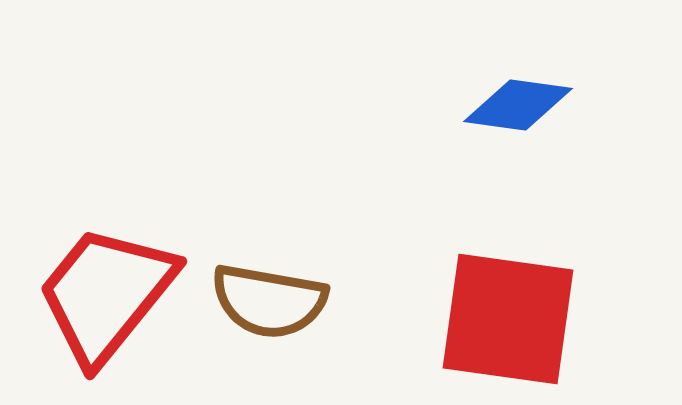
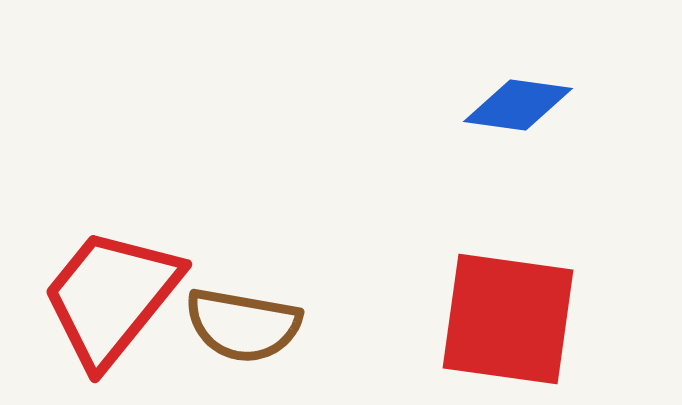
red trapezoid: moved 5 px right, 3 px down
brown semicircle: moved 26 px left, 24 px down
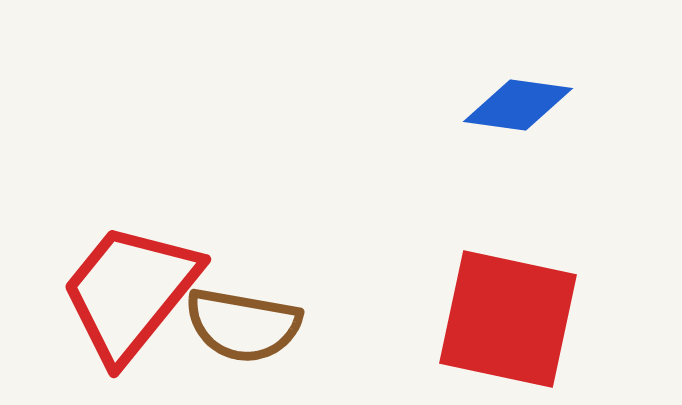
red trapezoid: moved 19 px right, 5 px up
red square: rotated 4 degrees clockwise
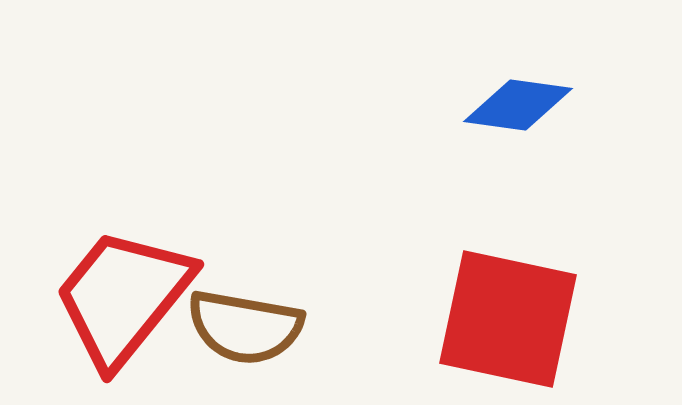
red trapezoid: moved 7 px left, 5 px down
brown semicircle: moved 2 px right, 2 px down
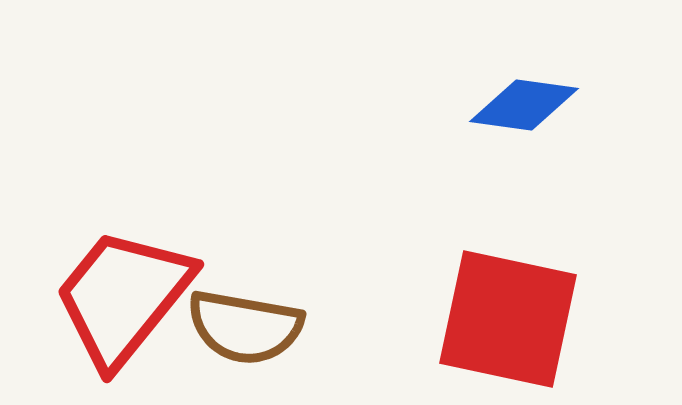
blue diamond: moved 6 px right
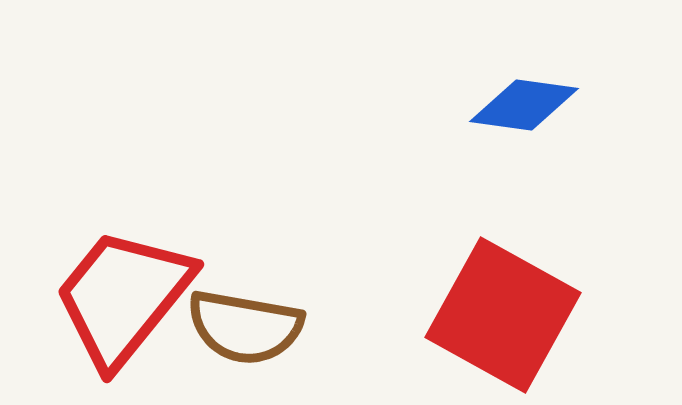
red square: moved 5 px left, 4 px up; rotated 17 degrees clockwise
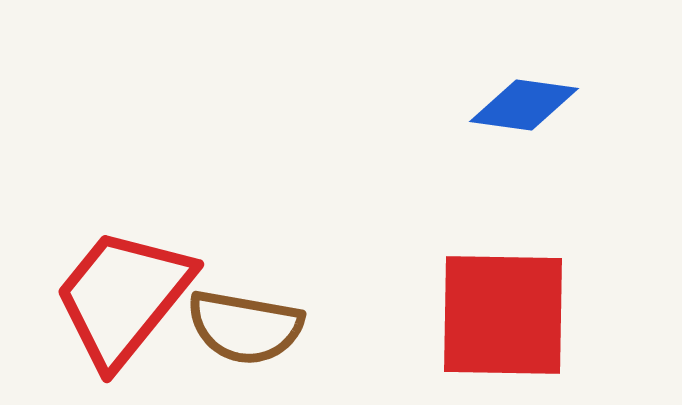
red square: rotated 28 degrees counterclockwise
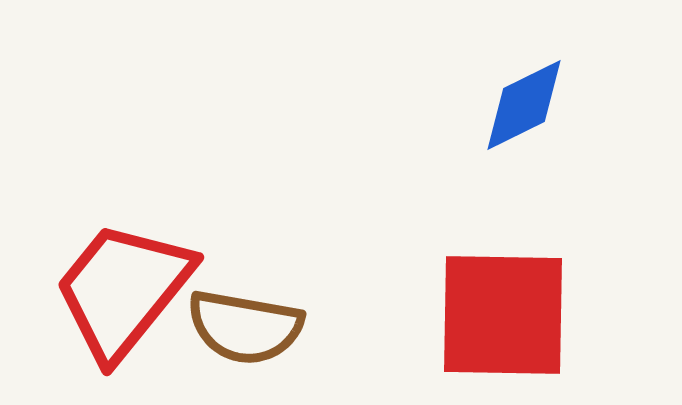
blue diamond: rotated 34 degrees counterclockwise
red trapezoid: moved 7 px up
